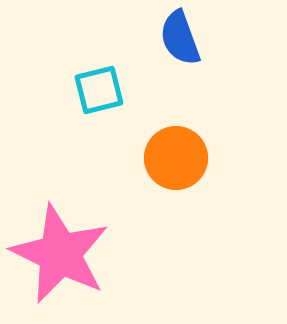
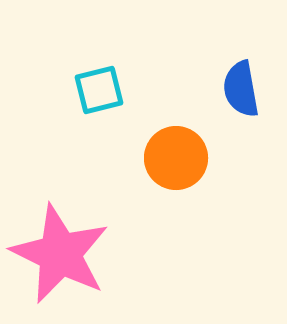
blue semicircle: moved 61 px right, 51 px down; rotated 10 degrees clockwise
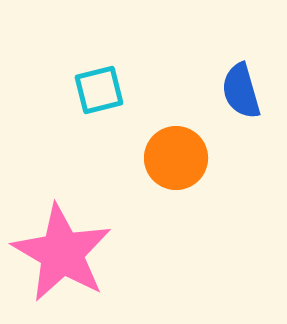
blue semicircle: moved 2 px down; rotated 6 degrees counterclockwise
pink star: moved 2 px right, 1 px up; rotated 4 degrees clockwise
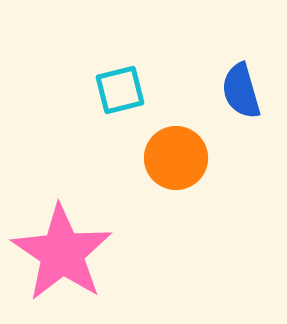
cyan square: moved 21 px right
pink star: rotated 4 degrees clockwise
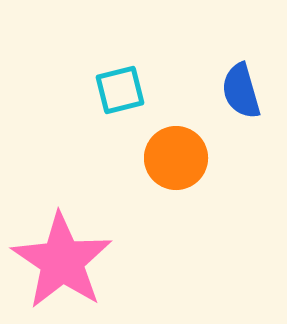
pink star: moved 8 px down
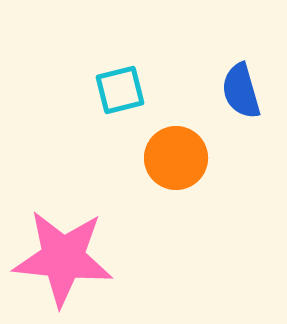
pink star: moved 1 px right, 3 px up; rotated 28 degrees counterclockwise
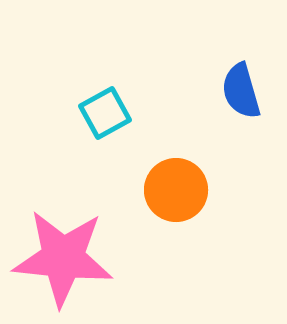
cyan square: moved 15 px left, 23 px down; rotated 15 degrees counterclockwise
orange circle: moved 32 px down
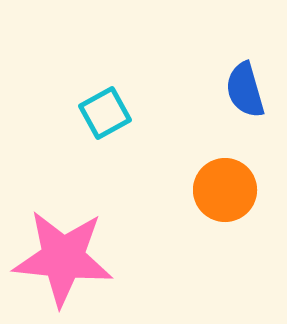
blue semicircle: moved 4 px right, 1 px up
orange circle: moved 49 px right
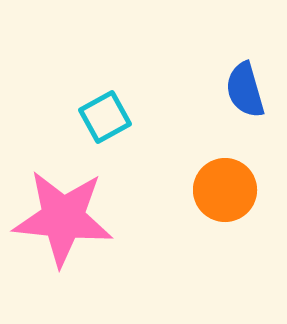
cyan square: moved 4 px down
pink star: moved 40 px up
